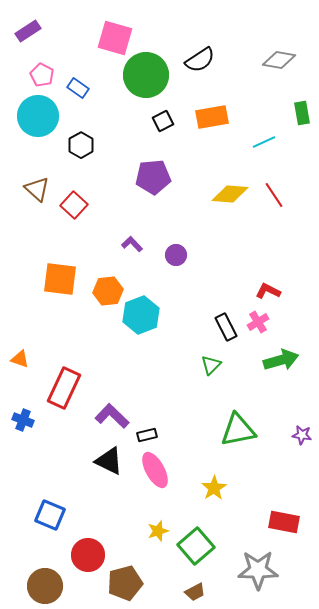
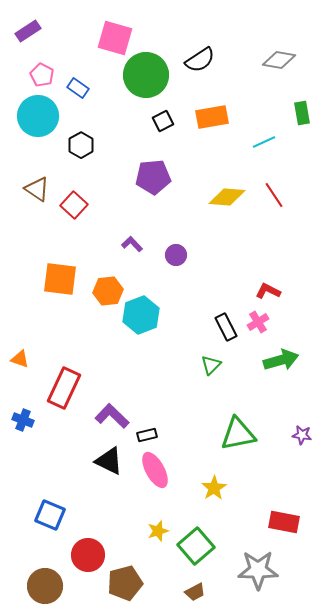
brown triangle at (37, 189): rotated 8 degrees counterclockwise
yellow diamond at (230, 194): moved 3 px left, 3 px down
green triangle at (238, 430): moved 4 px down
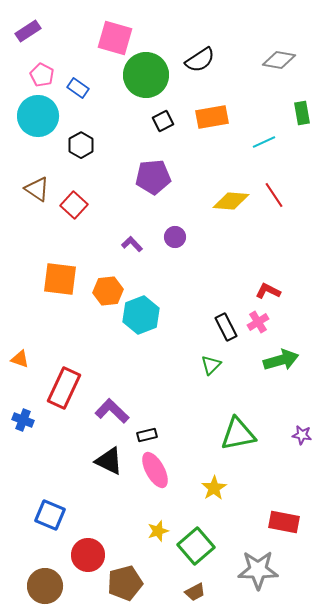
yellow diamond at (227, 197): moved 4 px right, 4 px down
purple circle at (176, 255): moved 1 px left, 18 px up
purple L-shape at (112, 416): moved 5 px up
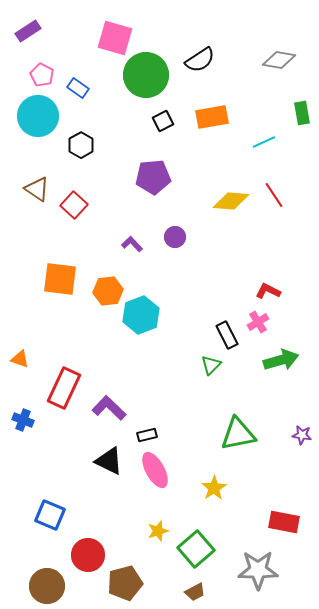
black rectangle at (226, 327): moved 1 px right, 8 px down
purple L-shape at (112, 411): moved 3 px left, 3 px up
green square at (196, 546): moved 3 px down
brown circle at (45, 586): moved 2 px right
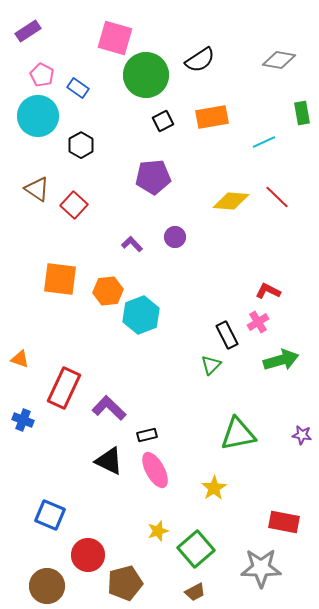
red line at (274, 195): moved 3 px right, 2 px down; rotated 12 degrees counterclockwise
gray star at (258, 570): moved 3 px right, 2 px up
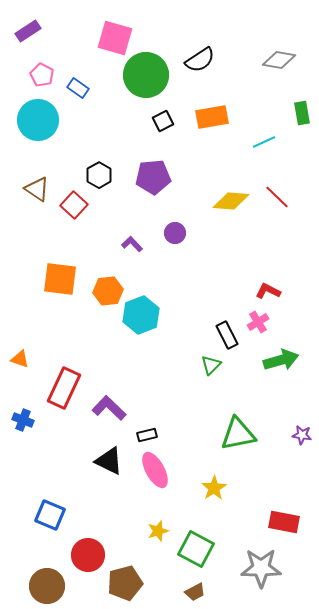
cyan circle at (38, 116): moved 4 px down
black hexagon at (81, 145): moved 18 px right, 30 px down
purple circle at (175, 237): moved 4 px up
green square at (196, 549): rotated 21 degrees counterclockwise
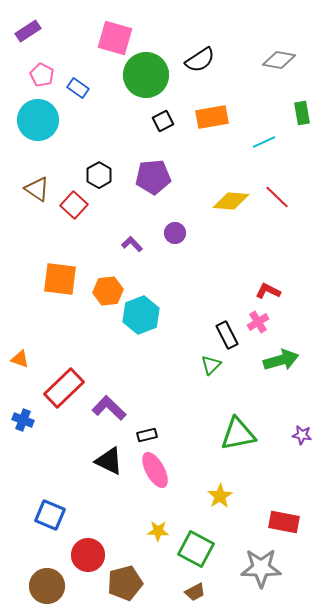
red rectangle at (64, 388): rotated 21 degrees clockwise
yellow star at (214, 488): moved 6 px right, 8 px down
yellow star at (158, 531): rotated 20 degrees clockwise
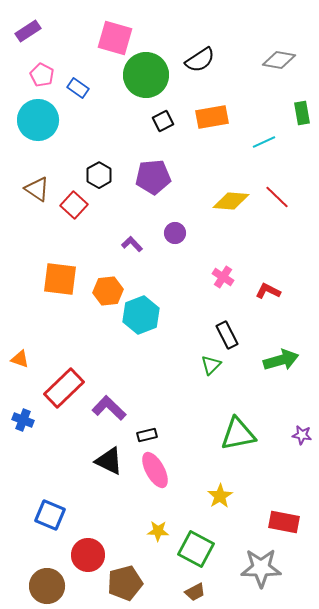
pink cross at (258, 322): moved 35 px left, 45 px up; rotated 25 degrees counterclockwise
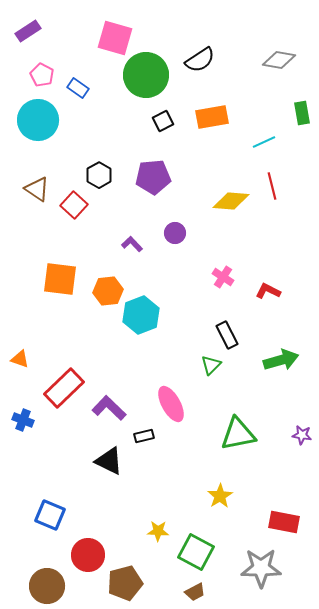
red line at (277, 197): moved 5 px left, 11 px up; rotated 32 degrees clockwise
black rectangle at (147, 435): moved 3 px left, 1 px down
pink ellipse at (155, 470): moved 16 px right, 66 px up
green square at (196, 549): moved 3 px down
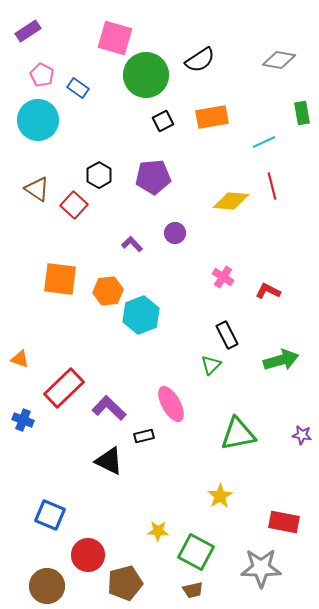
brown trapezoid at (195, 592): moved 2 px left, 2 px up; rotated 15 degrees clockwise
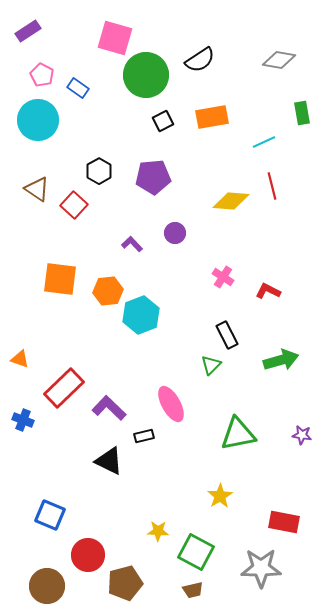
black hexagon at (99, 175): moved 4 px up
